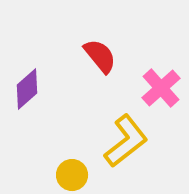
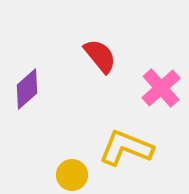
yellow L-shape: moved 7 px down; rotated 120 degrees counterclockwise
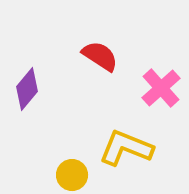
red semicircle: rotated 18 degrees counterclockwise
purple diamond: rotated 9 degrees counterclockwise
